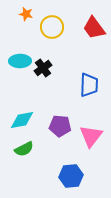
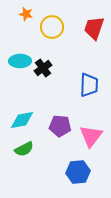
red trapezoid: rotated 55 degrees clockwise
blue hexagon: moved 7 px right, 4 px up
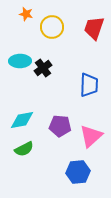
pink triangle: rotated 10 degrees clockwise
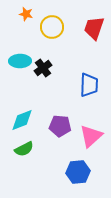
cyan diamond: rotated 10 degrees counterclockwise
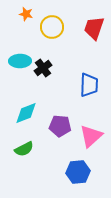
cyan diamond: moved 4 px right, 7 px up
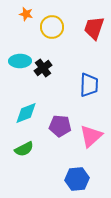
blue hexagon: moved 1 px left, 7 px down
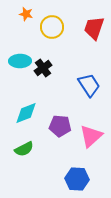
blue trapezoid: rotated 35 degrees counterclockwise
blue hexagon: rotated 10 degrees clockwise
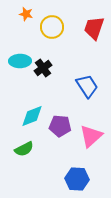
blue trapezoid: moved 2 px left, 1 px down
cyan diamond: moved 6 px right, 3 px down
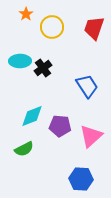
orange star: rotated 24 degrees clockwise
blue hexagon: moved 4 px right
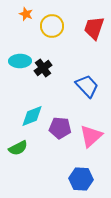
orange star: rotated 16 degrees counterclockwise
yellow circle: moved 1 px up
blue trapezoid: rotated 10 degrees counterclockwise
purple pentagon: moved 2 px down
green semicircle: moved 6 px left, 1 px up
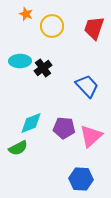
cyan diamond: moved 1 px left, 7 px down
purple pentagon: moved 4 px right
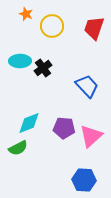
cyan diamond: moved 2 px left
blue hexagon: moved 3 px right, 1 px down
